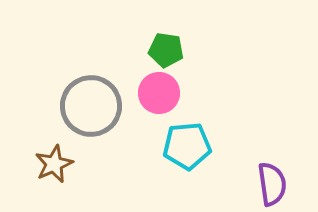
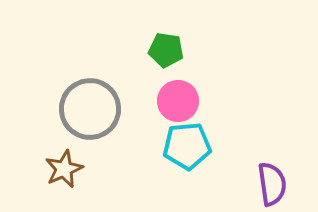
pink circle: moved 19 px right, 8 px down
gray circle: moved 1 px left, 3 px down
brown star: moved 10 px right, 5 px down
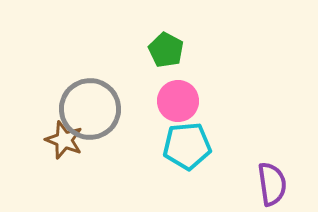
green pentagon: rotated 20 degrees clockwise
brown star: moved 29 px up; rotated 27 degrees counterclockwise
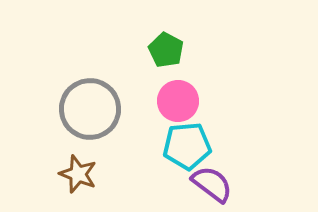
brown star: moved 14 px right, 34 px down
purple semicircle: moved 60 px left; rotated 45 degrees counterclockwise
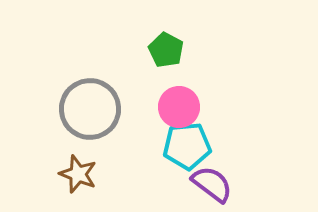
pink circle: moved 1 px right, 6 px down
